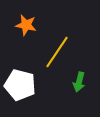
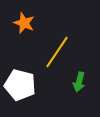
orange star: moved 2 px left, 2 px up; rotated 10 degrees clockwise
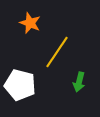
orange star: moved 6 px right
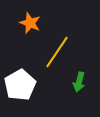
white pentagon: rotated 28 degrees clockwise
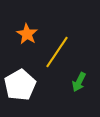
orange star: moved 3 px left, 11 px down; rotated 10 degrees clockwise
green arrow: rotated 12 degrees clockwise
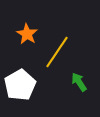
green arrow: rotated 120 degrees clockwise
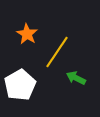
green arrow: moved 3 px left, 4 px up; rotated 30 degrees counterclockwise
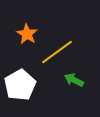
yellow line: rotated 20 degrees clockwise
green arrow: moved 2 px left, 2 px down
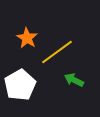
orange star: moved 4 px down
